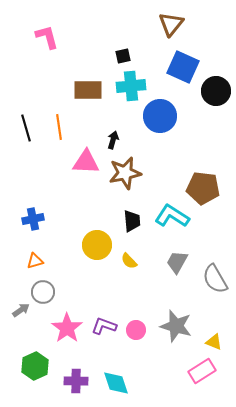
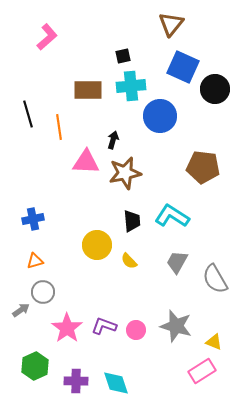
pink L-shape: rotated 64 degrees clockwise
black circle: moved 1 px left, 2 px up
black line: moved 2 px right, 14 px up
brown pentagon: moved 21 px up
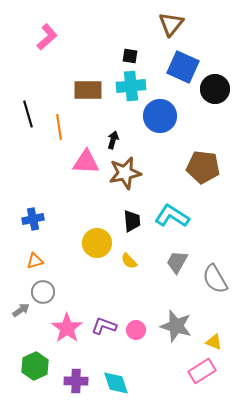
black square: moved 7 px right; rotated 21 degrees clockwise
yellow circle: moved 2 px up
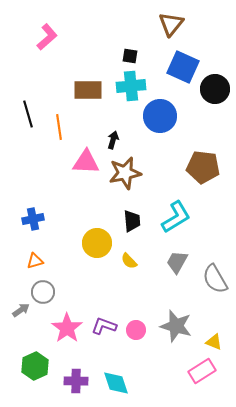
cyan L-shape: moved 4 px right, 1 px down; rotated 116 degrees clockwise
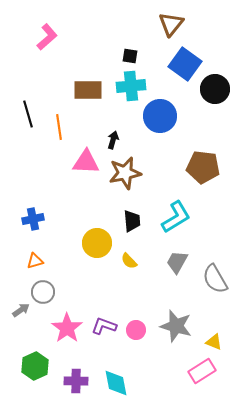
blue square: moved 2 px right, 3 px up; rotated 12 degrees clockwise
cyan diamond: rotated 8 degrees clockwise
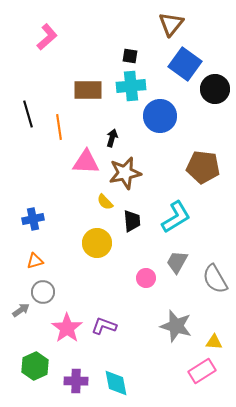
black arrow: moved 1 px left, 2 px up
yellow semicircle: moved 24 px left, 59 px up
pink circle: moved 10 px right, 52 px up
yellow triangle: rotated 18 degrees counterclockwise
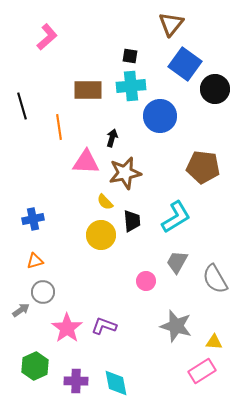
black line: moved 6 px left, 8 px up
yellow circle: moved 4 px right, 8 px up
pink circle: moved 3 px down
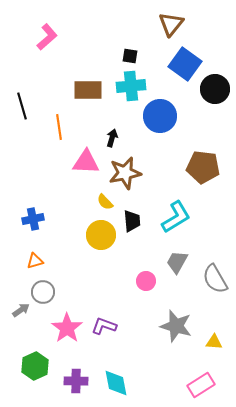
pink rectangle: moved 1 px left, 14 px down
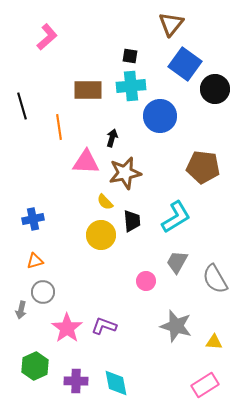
gray arrow: rotated 138 degrees clockwise
pink rectangle: moved 4 px right
